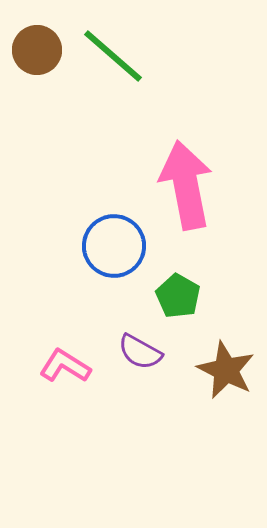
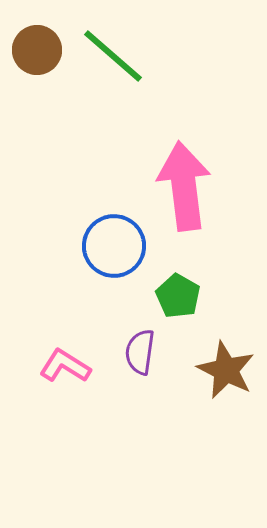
pink arrow: moved 2 px left, 1 px down; rotated 4 degrees clockwise
purple semicircle: rotated 69 degrees clockwise
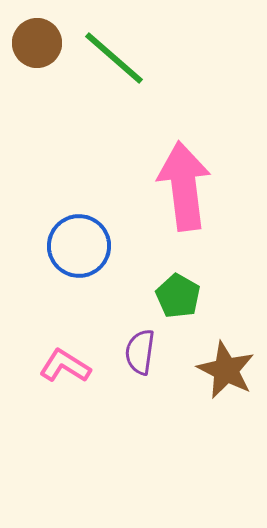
brown circle: moved 7 px up
green line: moved 1 px right, 2 px down
blue circle: moved 35 px left
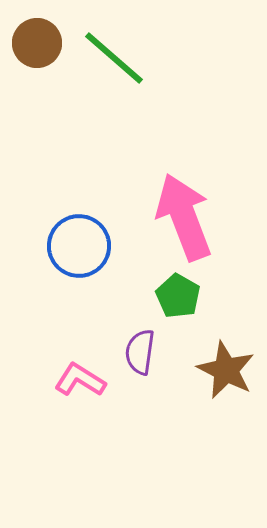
pink arrow: moved 31 px down; rotated 14 degrees counterclockwise
pink L-shape: moved 15 px right, 14 px down
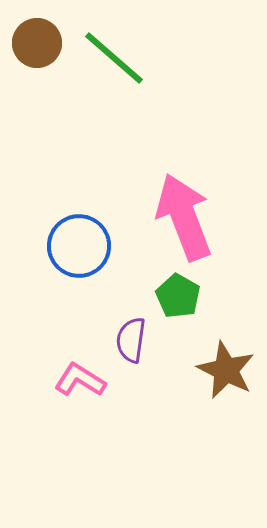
purple semicircle: moved 9 px left, 12 px up
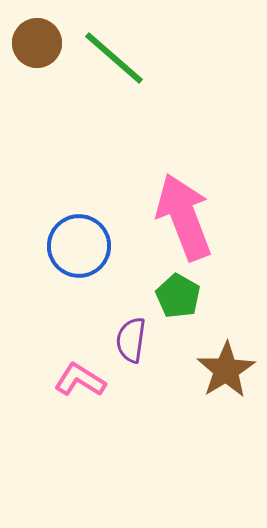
brown star: rotated 14 degrees clockwise
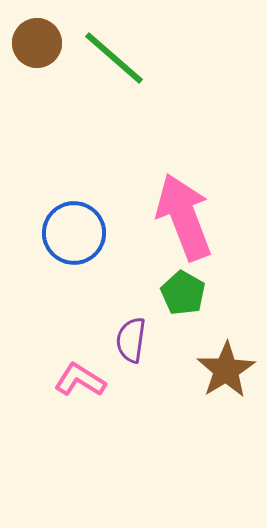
blue circle: moved 5 px left, 13 px up
green pentagon: moved 5 px right, 3 px up
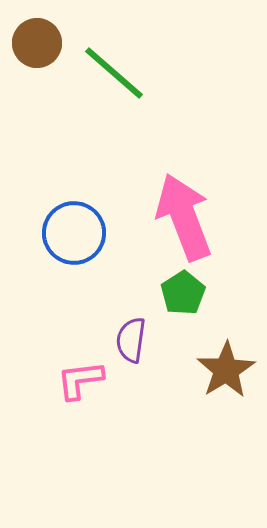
green line: moved 15 px down
green pentagon: rotated 9 degrees clockwise
pink L-shape: rotated 39 degrees counterclockwise
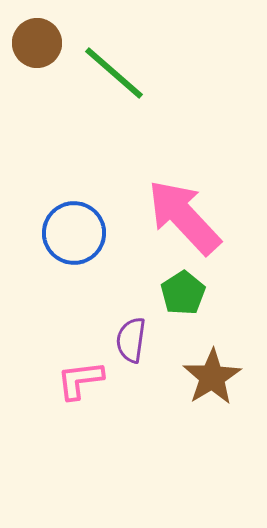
pink arrow: rotated 22 degrees counterclockwise
brown star: moved 14 px left, 7 px down
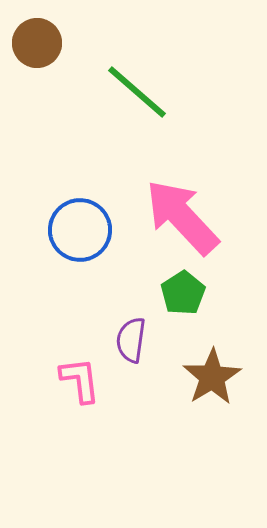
green line: moved 23 px right, 19 px down
pink arrow: moved 2 px left
blue circle: moved 6 px right, 3 px up
pink L-shape: rotated 90 degrees clockwise
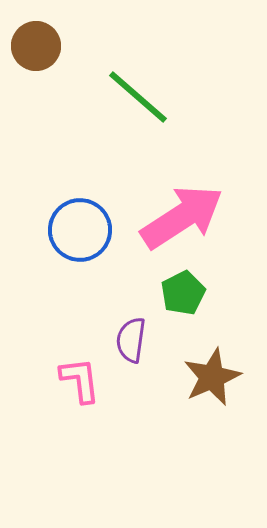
brown circle: moved 1 px left, 3 px down
green line: moved 1 px right, 5 px down
pink arrow: rotated 100 degrees clockwise
green pentagon: rotated 6 degrees clockwise
brown star: rotated 8 degrees clockwise
